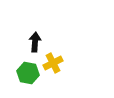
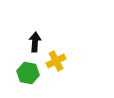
yellow cross: moved 3 px right, 2 px up
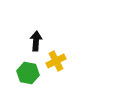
black arrow: moved 1 px right, 1 px up
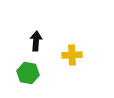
yellow cross: moved 16 px right, 6 px up; rotated 24 degrees clockwise
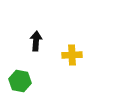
green hexagon: moved 8 px left, 8 px down
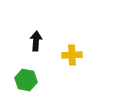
green hexagon: moved 6 px right, 1 px up
